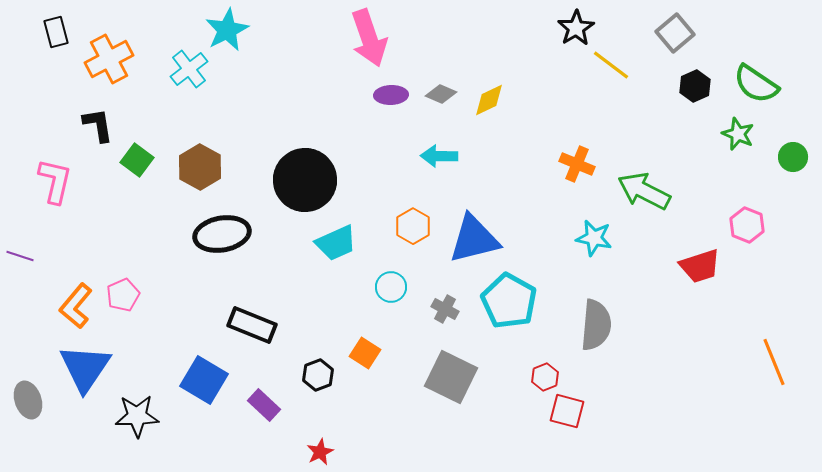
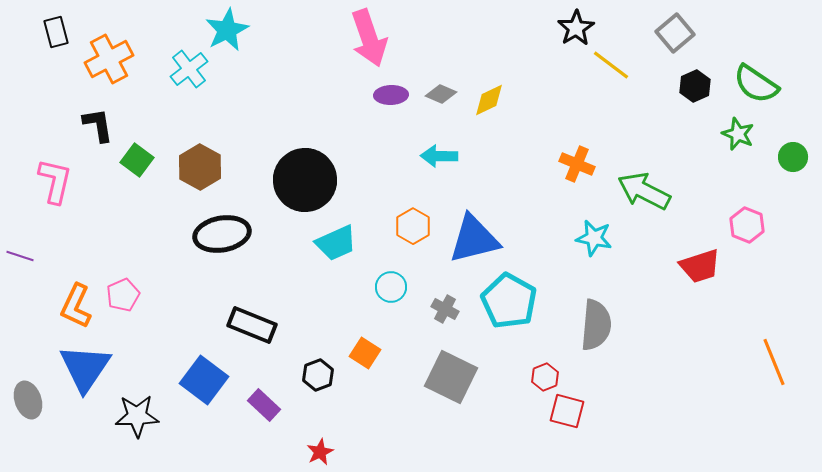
orange L-shape at (76, 306): rotated 15 degrees counterclockwise
blue square at (204, 380): rotated 6 degrees clockwise
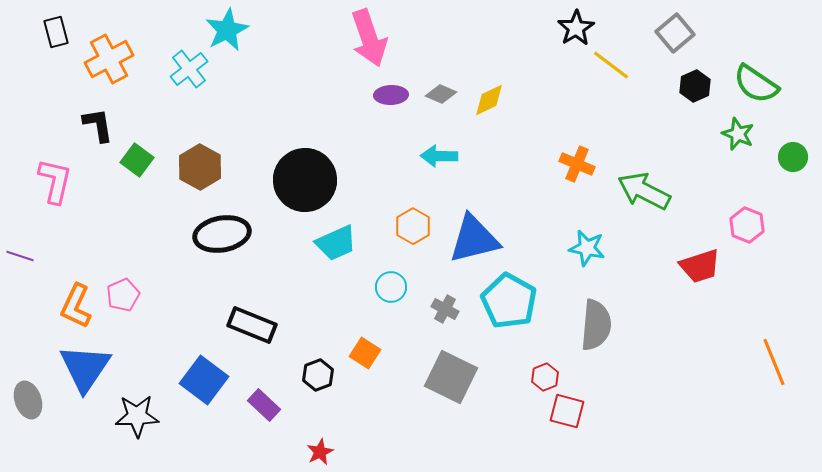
cyan star at (594, 238): moved 7 px left, 10 px down
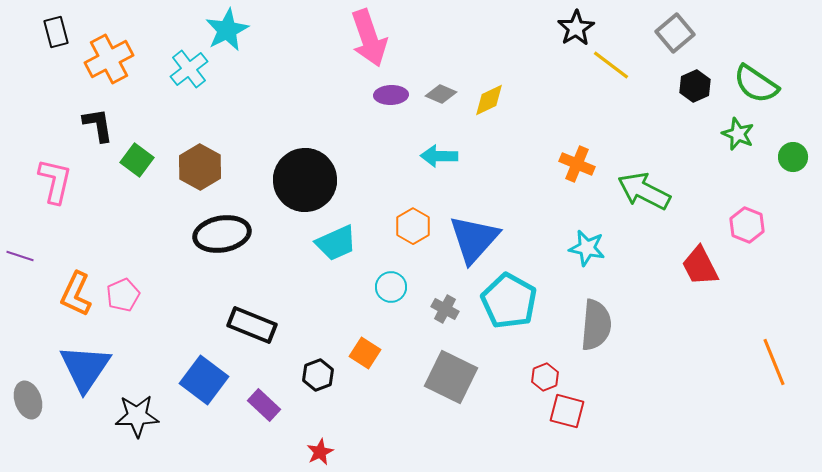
blue triangle at (474, 239): rotated 34 degrees counterclockwise
red trapezoid at (700, 266): rotated 81 degrees clockwise
orange L-shape at (76, 306): moved 12 px up
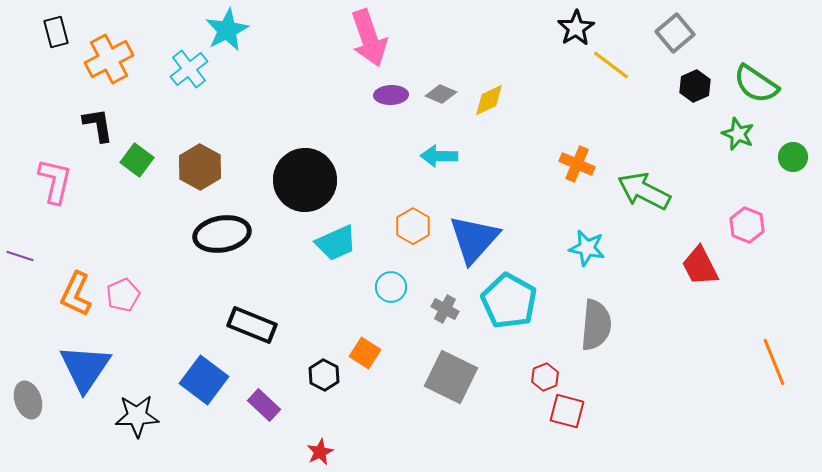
black hexagon at (318, 375): moved 6 px right; rotated 12 degrees counterclockwise
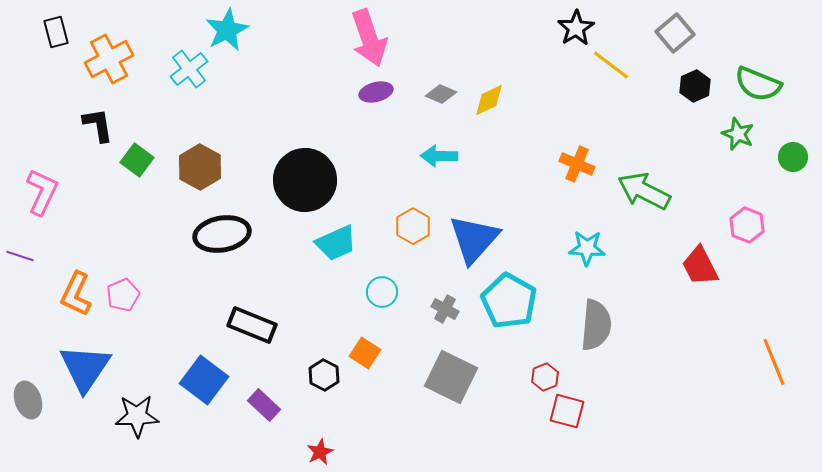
green semicircle at (756, 84): moved 2 px right; rotated 12 degrees counterclockwise
purple ellipse at (391, 95): moved 15 px left, 3 px up; rotated 12 degrees counterclockwise
pink L-shape at (55, 181): moved 13 px left, 11 px down; rotated 12 degrees clockwise
cyan star at (587, 248): rotated 9 degrees counterclockwise
cyan circle at (391, 287): moved 9 px left, 5 px down
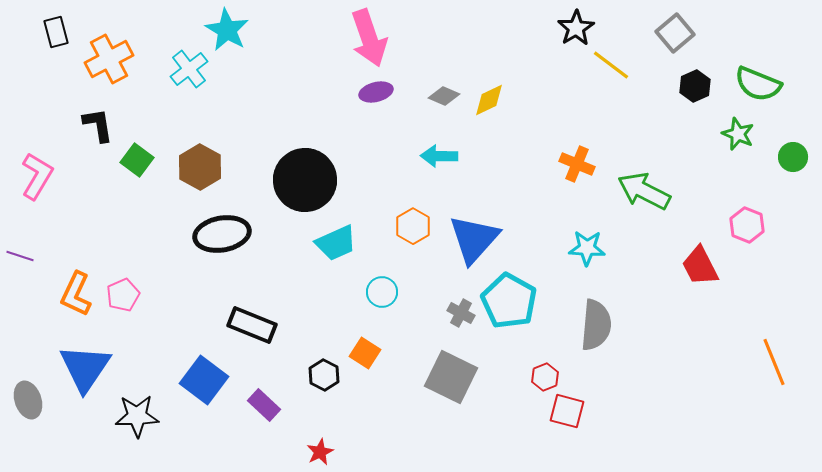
cyan star at (227, 30): rotated 15 degrees counterclockwise
gray diamond at (441, 94): moved 3 px right, 2 px down
pink L-shape at (42, 192): moved 5 px left, 16 px up; rotated 6 degrees clockwise
gray cross at (445, 309): moved 16 px right, 4 px down
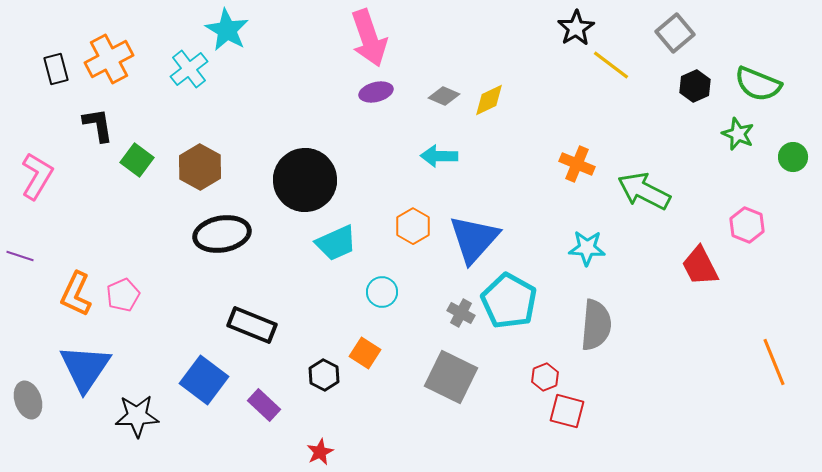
black rectangle at (56, 32): moved 37 px down
